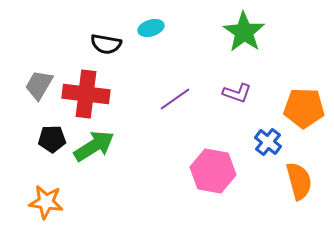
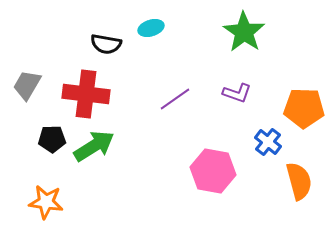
gray trapezoid: moved 12 px left
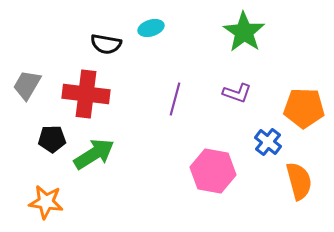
purple line: rotated 40 degrees counterclockwise
green arrow: moved 8 px down
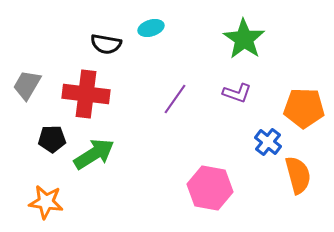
green star: moved 7 px down
purple line: rotated 20 degrees clockwise
pink hexagon: moved 3 px left, 17 px down
orange semicircle: moved 1 px left, 6 px up
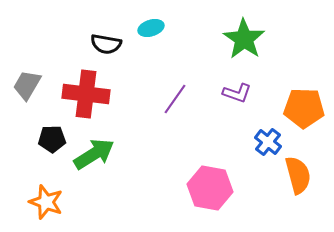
orange star: rotated 12 degrees clockwise
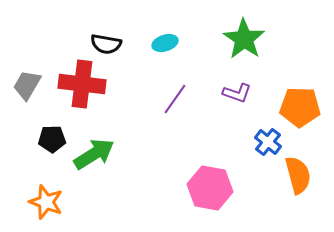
cyan ellipse: moved 14 px right, 15 px down
red cross: moved 4 px left, 10 px up
orange pentagon: moved 4 px left, 1 px up
